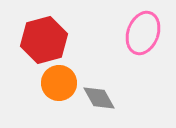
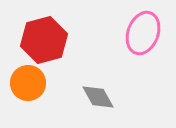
orange circle: moved 31 px left
gray diamond: moved 1 px left, 1 px up
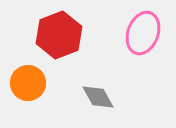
red hexagon: moved 15 px right, 5 px up; rotated 6 degrees counterclockwise
